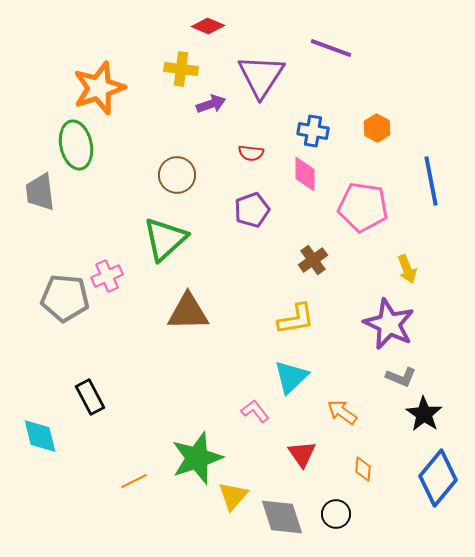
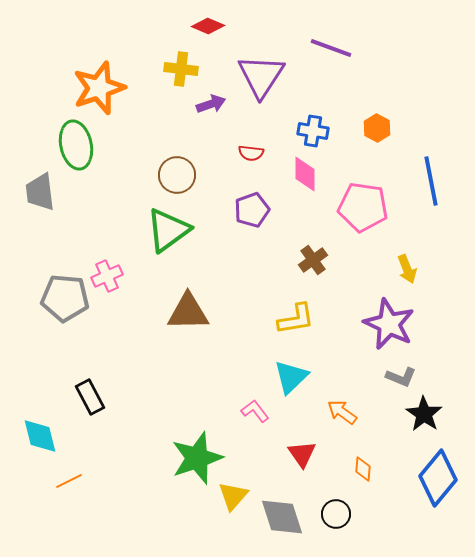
green triangle: moved 3 px right, 9 px up; rotated 6 degrees clockwise
orange line: moved 65 px left
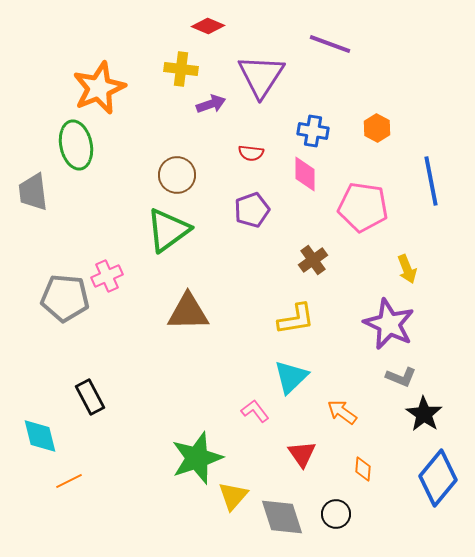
purple line: moved 1 px left, 4 px up
orange star: rotated 4 degrees counterclockwise
gray trapezoid: moved 7 px left
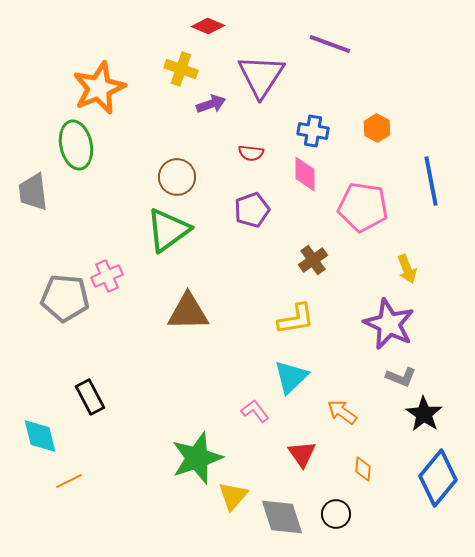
yellow cross: rotated 12 degrees clockwise
brown circle: moved 2 px down
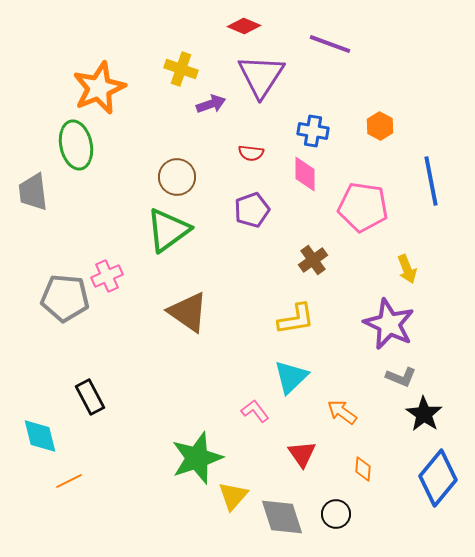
red diamond: moved 36 px right
orange hexagon: moved 3 px right, 2 px up
brown triangle: rotated 36 degrees clockwise
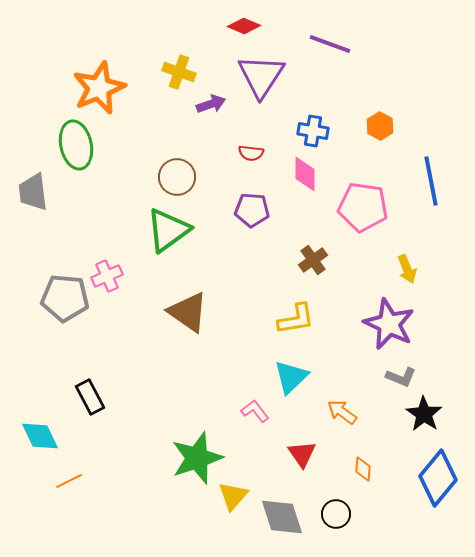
yellow cross: moved 2 px left, 3 px down
purple pentagon: rotated 24 degrees clockwise
cyan diamond: rotated 12 degrees counterclockwise
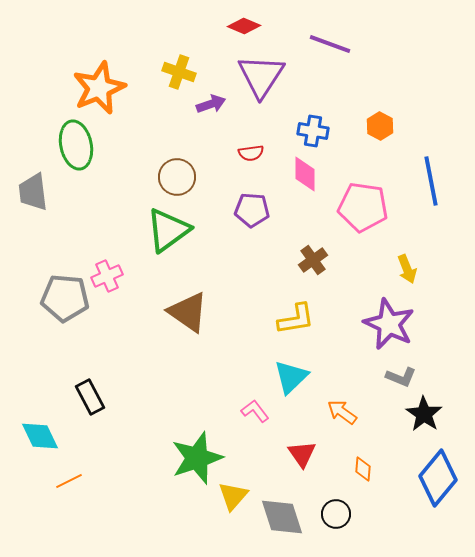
red semicircle: rotated 15 degrees counterclockwise
